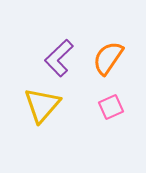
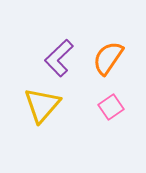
pink square: rotated 10 degrees counterclockwise
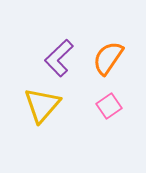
pink square: moved 2 px left, 1 px up
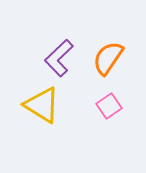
yellow triangle: rotated 39 degrees counterclockwise
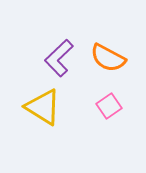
orange semicircle: rotated 96 degrees counterclockwise
yellow triangle: moved 1 px right, 2 px down
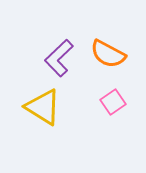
orange semicircle: moved 4 px up
pink square: moved 4 px right, 4 px up
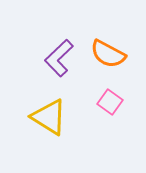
pink square: moved 3 px left; rotated 20 degrees counterclockwise
yellow triangle: moved 6 px right, 10 px down
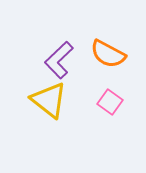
purple L-shape: moved 2 px down
yellow triangle: moved 17 px up; rotated 6 degrees clockwise
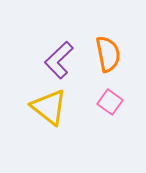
orange semicircle: rotated 129 degrees counterclockwise
yellow triangle: moved 7 px down
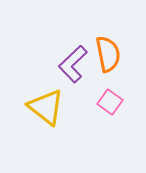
purple L-shape: moved 14 px right, 4 px down
yellow triangle: moved 3 px left
